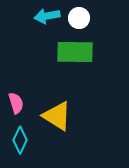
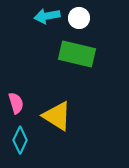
green rectangle: moved 2 px right, 2 px down; rotated 12 degrees clockwise
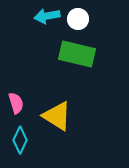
white circle: moved 1 px left, 1 px down
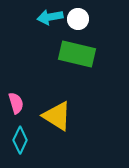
cyan arrow: moved 3 px right, 1 px down
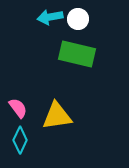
pink semicircle: moved 2 px right, 5 px down; rotated 20 degrees counterclockwise
yellow triangle: rotated 40 degrees counterclockwise
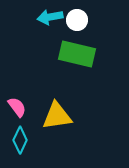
white circle: moved 1 px left, 1 px down
pink semicircle: moved 1 px left, 1 px up
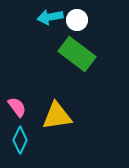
green rectangle: rotated 24 degrees clockwise
